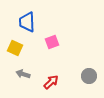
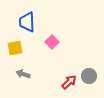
pink square: rotated 24 degrees counterclockwise
yellow square: rotated 35 degrees counterclockwise
red arrow: moved 18 px right
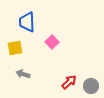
gray circle: moved 2 px right, 10 px down
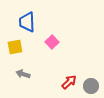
yellow square: moved 1 px up
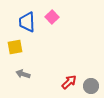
pink square: moved 25 px up
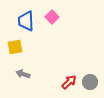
blue trapezoid: moved 1 px left, 1 px up
gray circle: moved 1 px left, 4 px up
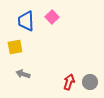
red arrow: rotated 28 degrees counterclockwise
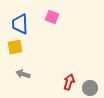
pink square: rotated 24 degrees counterclockwise
blue trapezoid: moved 6 px left, 3 px down
gray circle: moved 6 px down
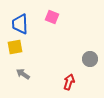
gray arrow: rotated 16 degrees clockwise
gray circle: moved 29 px up
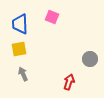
yellow square: moved 4 px right, 2 px down
gray arrow: rotated 32 degrees clockwise
